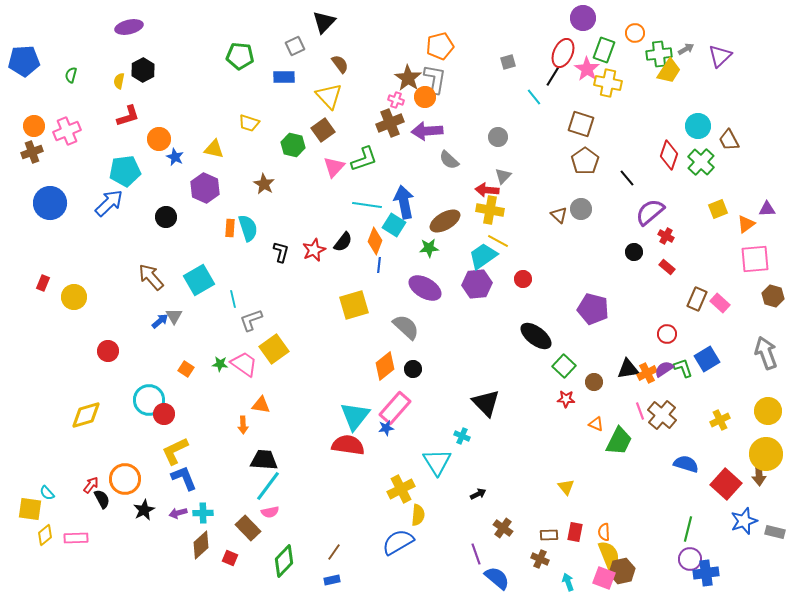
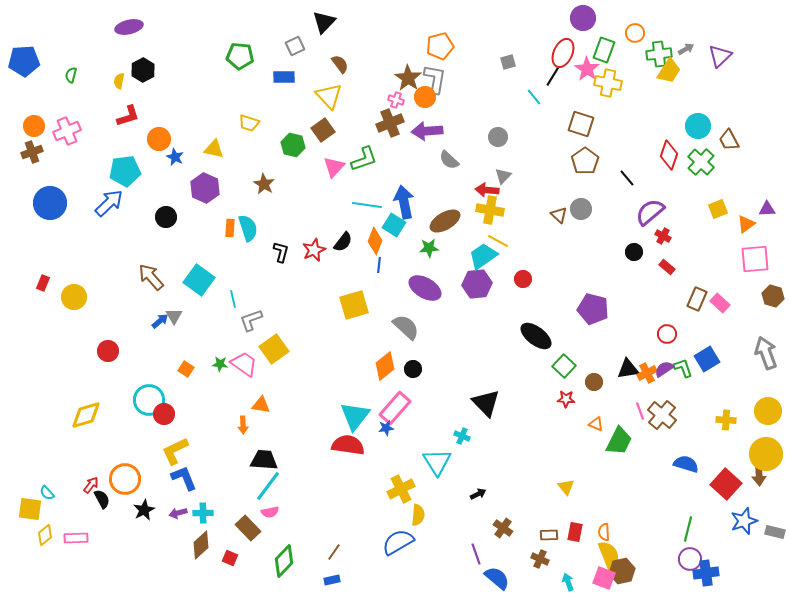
red cross at (666, 236): moved 3 px left
cyan square at (199, 280): rotated 24 degrees counterclockwise
yellow cross at (720, 420): moved 6 px right; rotated 30 degrees clockwise
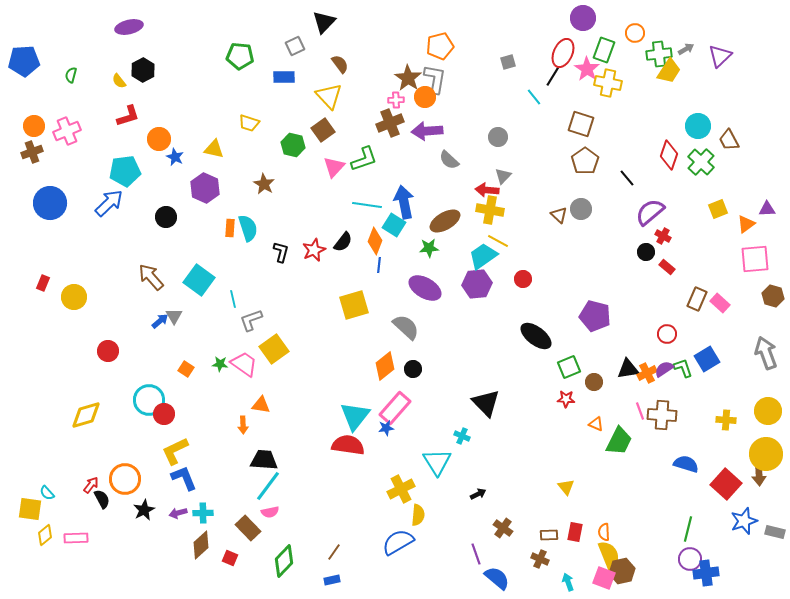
yellow semicircle at (119, 81): rotated 49 degrees counterclockwise
pink cross at (396, 100): rotated 21 degrees counterclockwise
black circle at (634, 252): moved 12 px right
purple pentagon at (593, 309): moved 2 px right, 7 px down
green square at (564, 366): moved 5 px right, 1 px down; rotated 25 degrees clockwise
brown cross at (662, 415): rotated 36 degrees counterclockwise
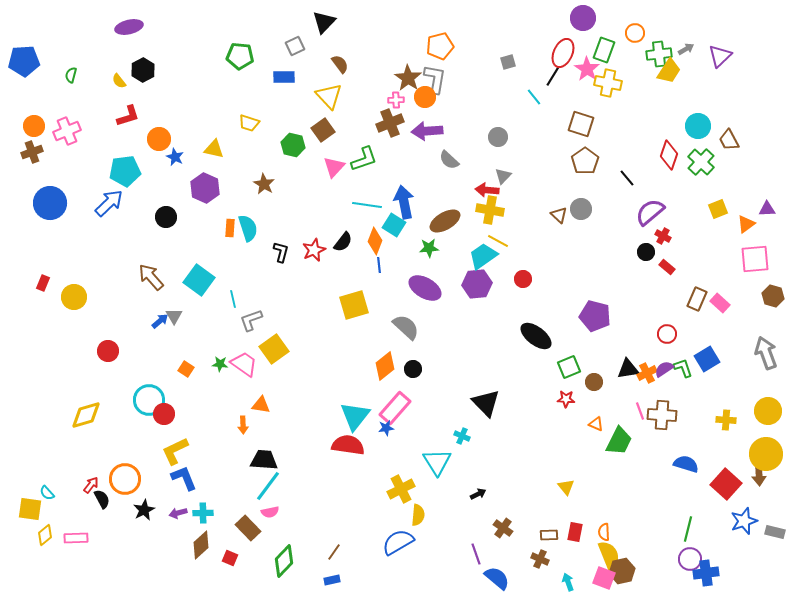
blue line at (379, 265): rotated 14 degrees counterclockwise
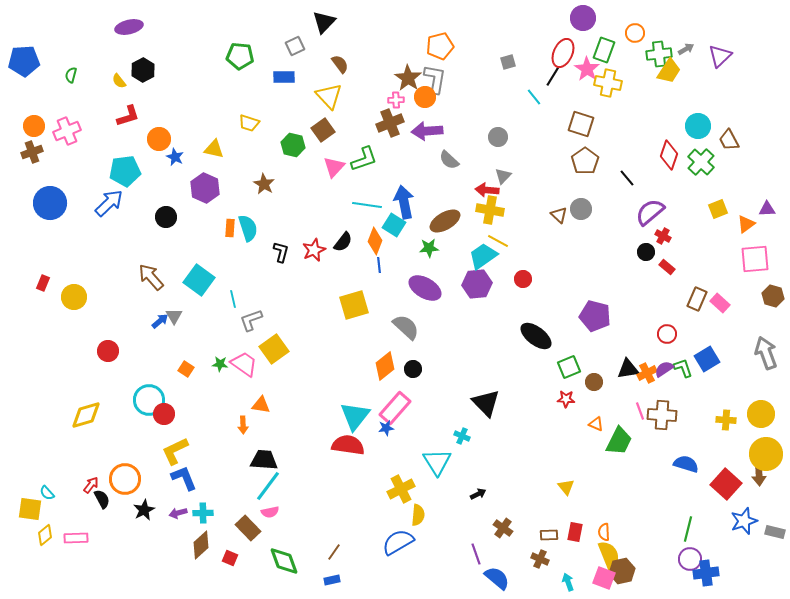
yellow circle at (768, 411): moved 7 px left, 3 px down
green diamond at (284, 561): rotated 64 degrees counterclockwise
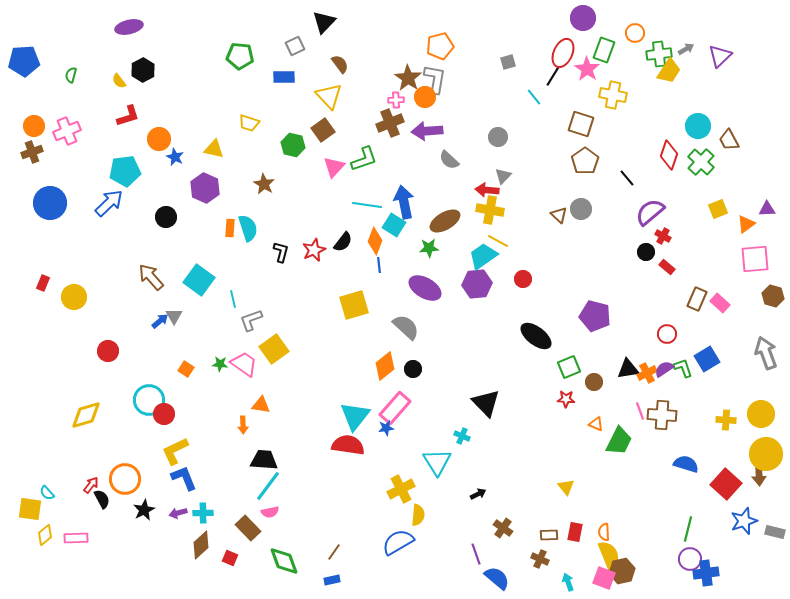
yellow cross at (608, 83): moved 5 px right, 12 px down
